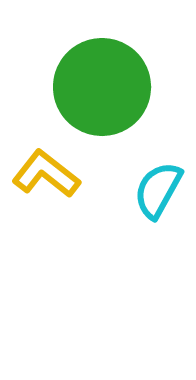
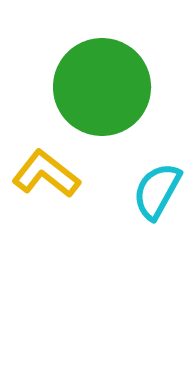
cyan semicircle: moved 1 px left, 1 px down
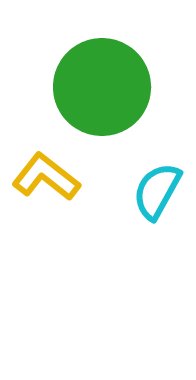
yellow L-shape: moved 3 px down
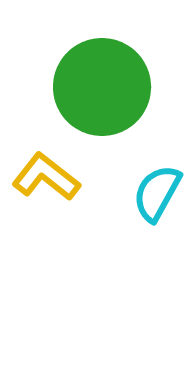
cyan semicircle: moved 2 px down
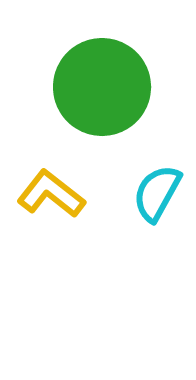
yellow L-shape: moved 5 px right, 17 px down
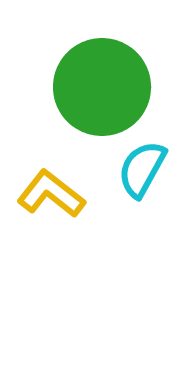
cyan semicircle: moved 15 px left, 24 px up
